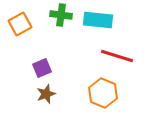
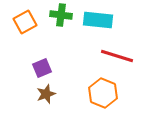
orange square: moved 5 px right, 2 px up
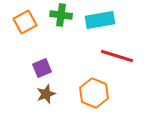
cyan rectangle: moved 2 px right; rotated 16 degrees counterclockwise
orange hexagon: moved 9 px left
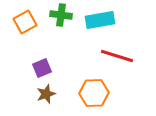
orange hexagon: rotated 24 degrees counterclockwise
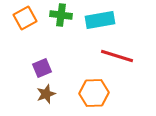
orange square: moved 4 px up
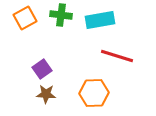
purple square: moved 1 px down; rotated 12 degrees counterclockwise
brown star: rotated 24 degrees clockwise
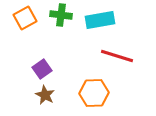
brown star: moved 1 px left, 1 px down; rotated 24 degrees clockwise
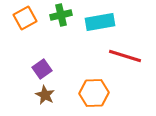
green cross: rotated 20 degrees counterclockwise
cyan rectangle: moved 2 px down
red line: moved 8 px right
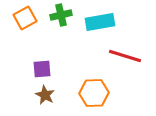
purple square: rotated 30 degrees clockwise
